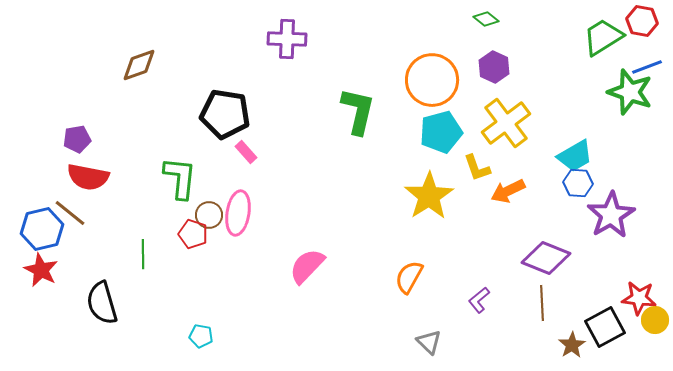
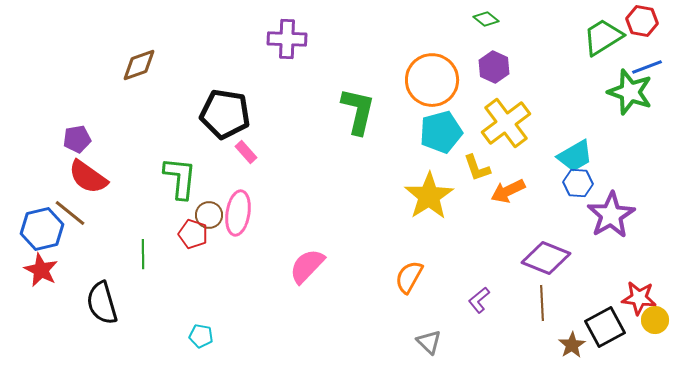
red semicircle at (88, 177): rotated 24 degrees clockwise
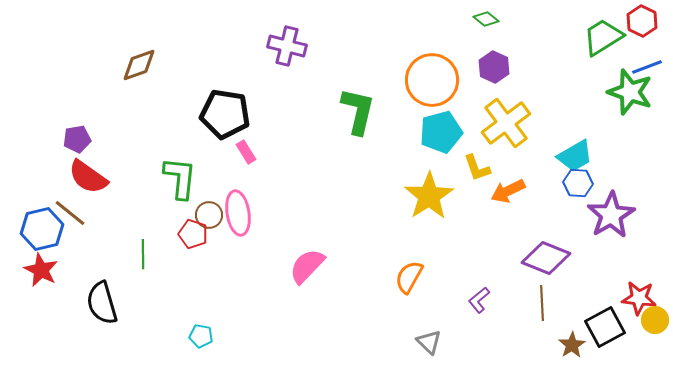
red hexagon at (642, 21): rotated 16 degrees clockwise
purple cross at (287, 39): moved 7 px down; rotated 12 degrees clockwise
pink rectangle at (246, 152): rotated 10 degrees clockwise
pink ellipse at (238, 213): rotated 18 degrees counterclockwise
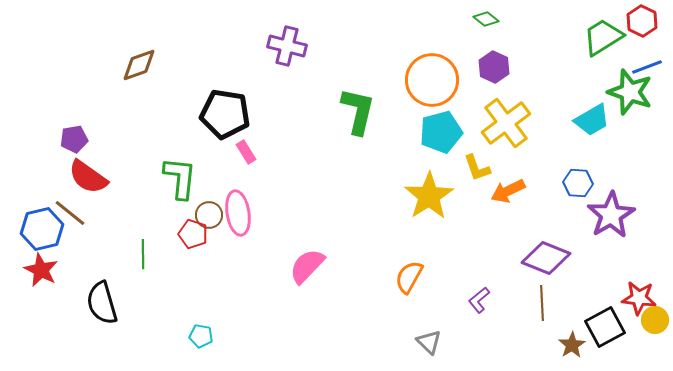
purple pentagon at (77, 139): moved 3 px left
cyan trapezoid at (575, 156): moved 17 px right, 36 px up
